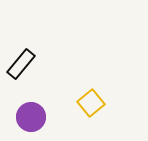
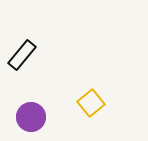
black rectangle: moved 1 px right, 9 px up
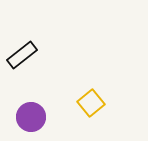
black rectangle: rotated 12 degrees clockwise
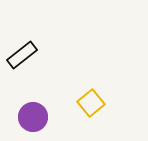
purple circle: moved 2 px right
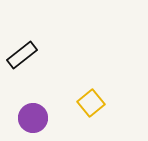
purple circle: moved 1 px down
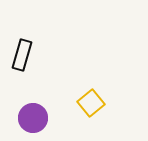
black rectangle: rotated 36 degrees counterclockwise
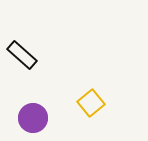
black rectangle: rotated 64 degrees counterclockwise
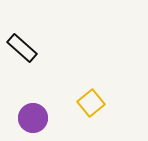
black rectangle: moved 7 px up
